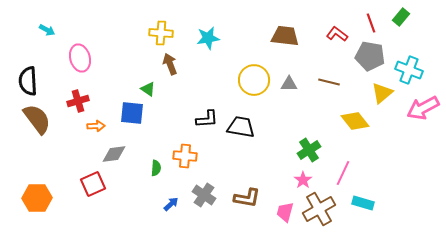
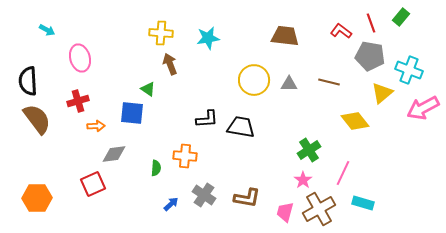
red L-shape: moved 4 px right, 3 px up
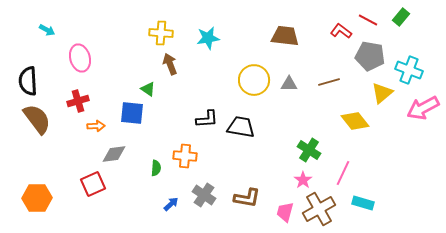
red line: moved 3 px left, 3 px up; rotated 42 degrees counterclockwise
brown line: rotated 30 degrees counterclockwise
green cross: rotated 25 degrees counterclockwise
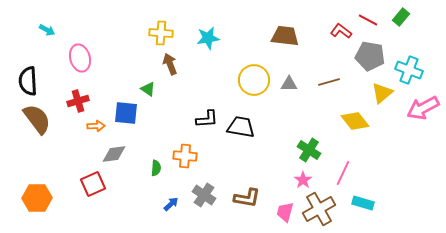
blue square: moved 6 px left
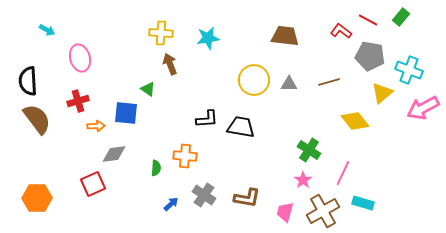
brown cross: moved 4 px right, 2 px down
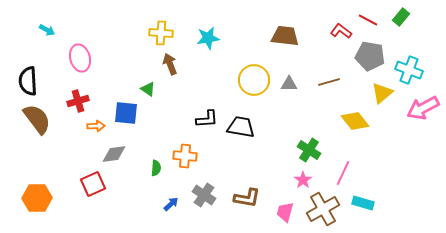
brown cross: moved 2 px up
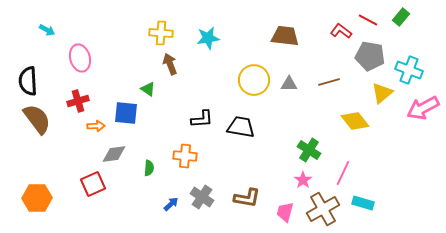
black L-shape: moved 5 px left
green semicircle: moved 7 px left
gray cross: moved 2 px left, 2 px down
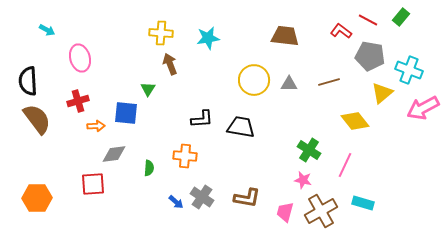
green triangle: rotated 28 degrees clockwise
pink line: moved 2 px right, 8 px up
pink star: rotated 24 degrees counterclockwise
red square: rotated 20 degrees clockwise
blue arrow: moved 5 px right, 2 px up; rotated 84 degrees clockwise
brown cross: moved 2 px left, 2 px down
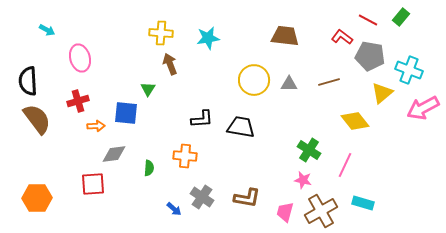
red L-shape: moved 1 px right, 6 px down
blue arrow: moved 2 px left, 7 px down
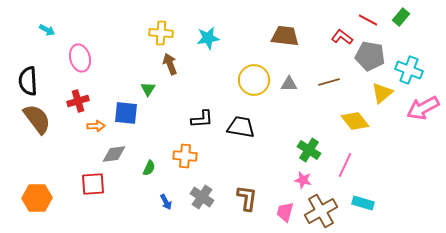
green semicircle: rotated 21 degrees clockwise
brown L-shape: rotated 92 degrees counterclockwise
blue arrow: moved 8 px left, 7 px up; rotated 21 degrees clockwise
